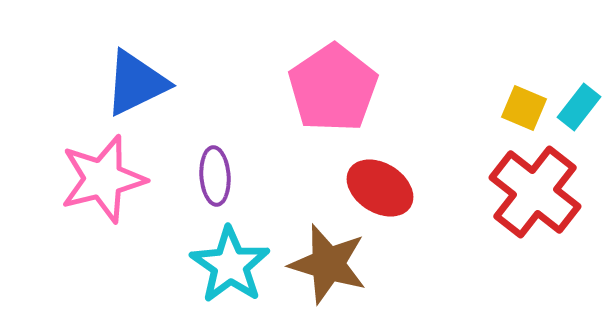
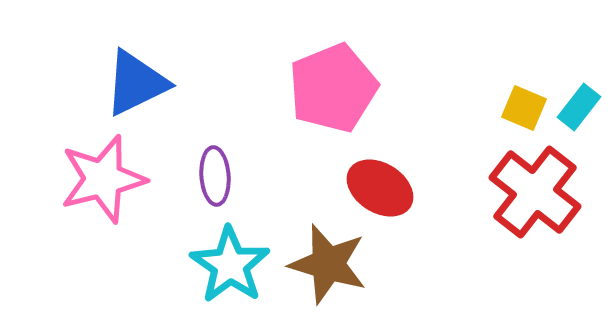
pink pentagon: rotated 12 degrees clockwise
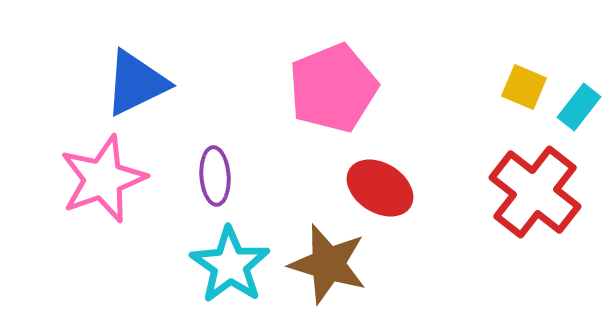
yellow square: moved 21 px up
pink star: rotated 6 degrees counterclockwise
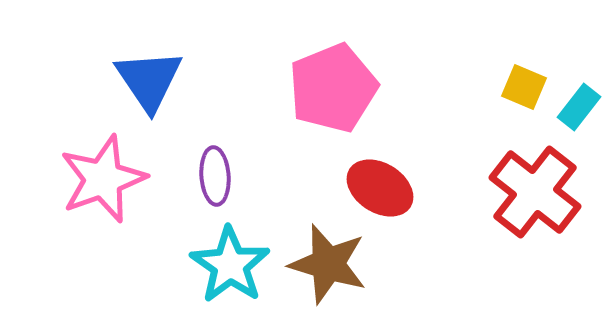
blue triangle: moved 13 px right, 3 px up; rotated 38 degrees counterclockwise
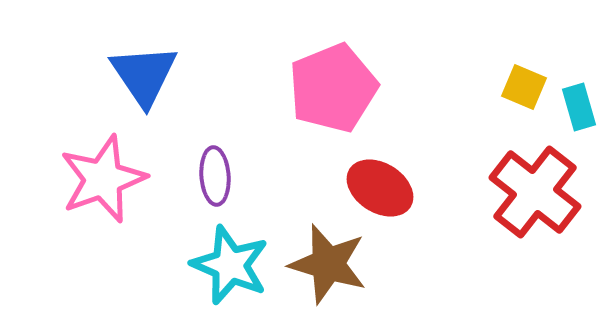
blue triangle: moved 5 px left, 5 px up
cyan rectangle: rotated 54 degrees counterclockwise
cyan star: rotated 12 degrees counterclockwise
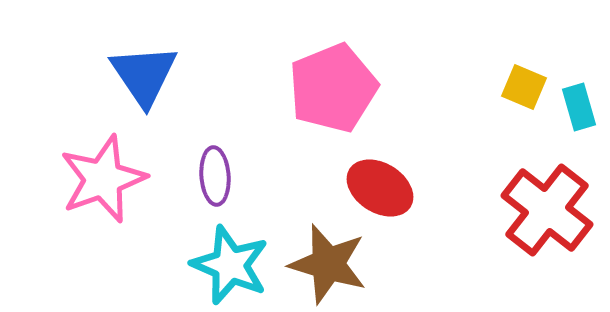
red cross: moved 12 px right, 18 px down
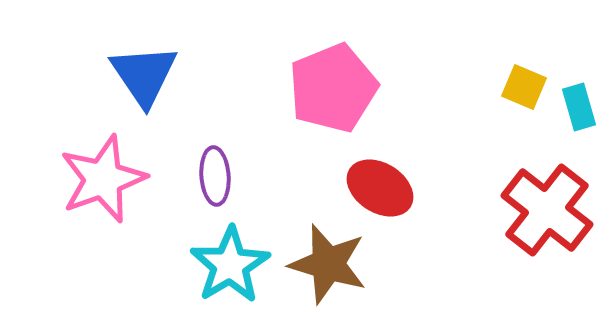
cyan star: rotated 18 degrees clockwise
